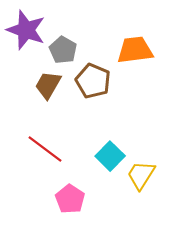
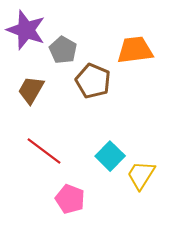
brown trapezoid: moved 17 px left, 5 px down
red line: moved 1 px left, 2 px down
pink pentagon: rotated 12 degrees counterclockwise
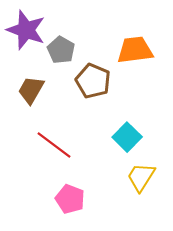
gray pentagon: moved 2 px left
red line: moved 10 px right, 6 px up
cyan square: moved 17 px right, 19 px up
yellow trapezoid: moved 2 px down
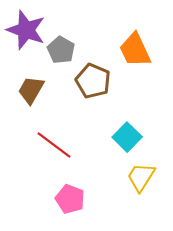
orange trapezoid: rotated 108 degrees counterclockwise
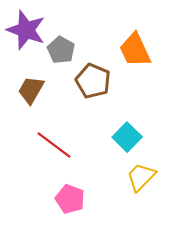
yellow trapezoid: rotated 12 degrees clockwise
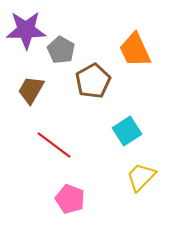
purple star: rotated 21 degrees counterclockwise
brown pentagon: rotated 20 degrees clockwise
cyan square: moved 6 px up; rotated 12 degrees clockwise
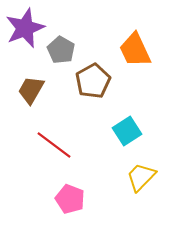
purple star: moved 1 px left, 2 px up; rotated 21 degrees counterclockwise
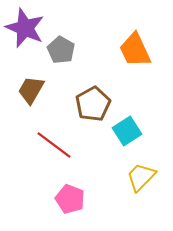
purple star: rotated 27 degrees counterclockwise
brown pentagon: moved 23 px down
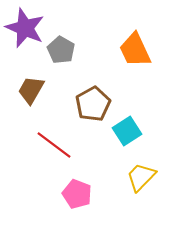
pink pentagon: moved 7 px right, 5 px up
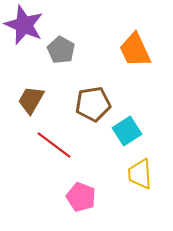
purple star: moved 1 px left, 3 px up
brown trapezoid: moved 10 px down
brown pentagon: rotated 20 degrees clockwise
yellow trapezoid: moved 1 px left, 3 px up; rotated 48 degrees counterclockwise
pink pentagon: moved 4 px right, 3 px down
